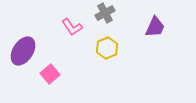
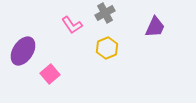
pink L-shape: moved 2 px up
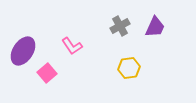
gray cross: moved 15 px right, 13 px down
pink L-shape: moved 21 px down
yellow hexagon: moved 22 px right, 20 px down; rotated 15 degrees clockwise
pink square: moved 3 px left, 1 px up
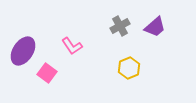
purple trapezoid: rotated 25 degrees clockwise
yellow hexagon: rotated 15 degrees counterclockwise
pink square: rotated 12 degrees counterclockwise
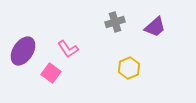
gray cross: moved 5 px left, 4 px up; rotated 12 degrees clockwise
pink L-shape: moved 4 px left, 3 px down
pink square: moved 4 px right
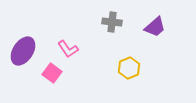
gray cross: moved 3 px left; rotated 24 degrees clockwise
pink square: moved 1 px right
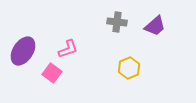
gray cross: moved 5 px right
purple trapezoid: moved 1 px up
pink L-shape: rotated 75 degrees counterclockwise
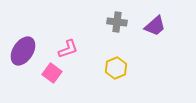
yellow hexagon: moved 13 px left
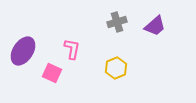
gray cross: rotated 24 degrees counterclockwise
pink L-shape: moved 4 px right; rotated 60 degrees counterclockwise
pink square: rotated 12 degrees counterclockwise
